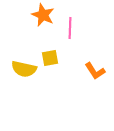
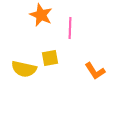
orange star: moved 2 px left
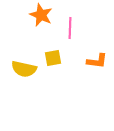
yellow square: moved 3 px right
orange L-shape: moved 2 px right, 10 px up; rotated 50 degrees counterclockwise
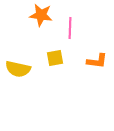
orange star: rotated 15 degrees counterclockwise
yellow square: moved 2 px right
yellow semicircle: moved 6 px left
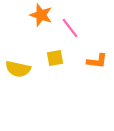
orange star: rotated 10 degrees clockwise
pink line: rotated 40 degrees counterclockwise
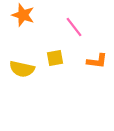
orange star: moved 18 px left
pink line: moved 4 px right, 1 px up
yellow semicircle: moved 4 px right
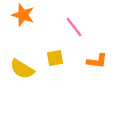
yellow semicircle: rotated 20 degrees clockwise
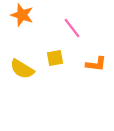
orange star: moved 1 px left
pink line: moved 2 px left, 1 px down
orange L-shape: moved 1 px left, 3 px down
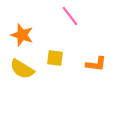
orange star: moved 20 px down
pink line: moved 2 px left, 12 px up
yellow square: rotated 18 degrees clockwise
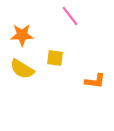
orange star: rotated 20 degrees counterclockwise
orange L-shape: moved 1 px left, 17 px down
